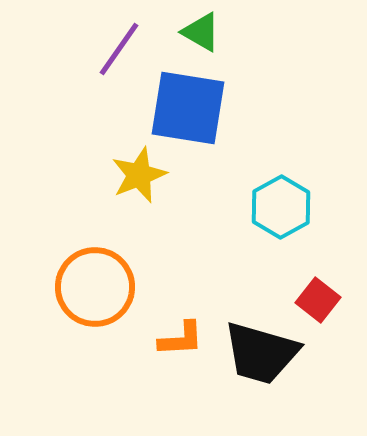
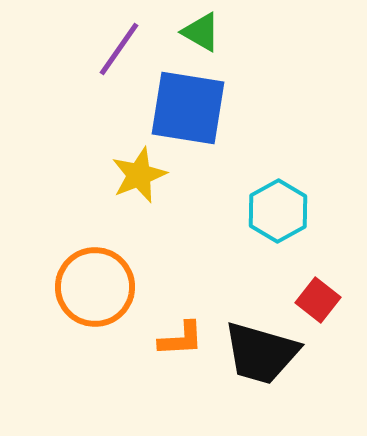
cyan hexagon: moved 3 px left, 4 px down
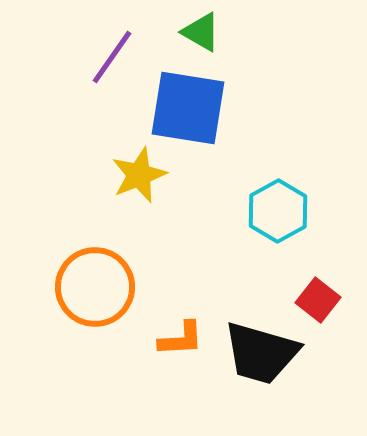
purple line: moved 7 px left, 8 px down
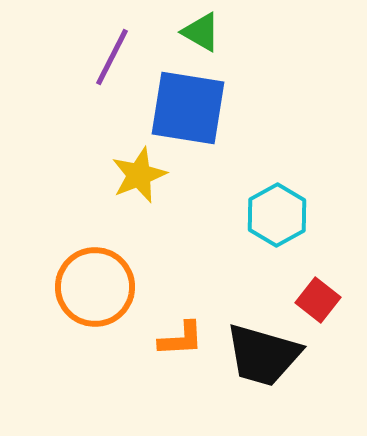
purple line: rotated 8 degrees counterclockwise
cyan hexagon: moved 1 px left, 4 px down
black trapezoid: moved 2 px right, 2 px down
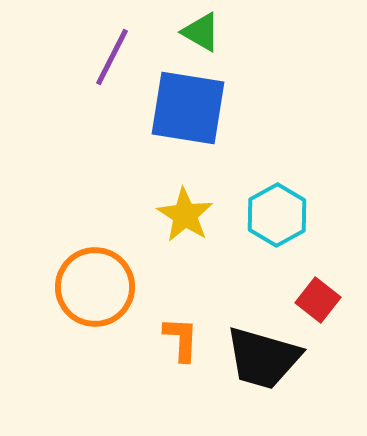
yellow star: moved 46 px right, 40 px down; rotated 18 degrees counterclockwise
orange L-shape: rotated 84 degrees counterclockwise
black trapezoid: moved 3 px down
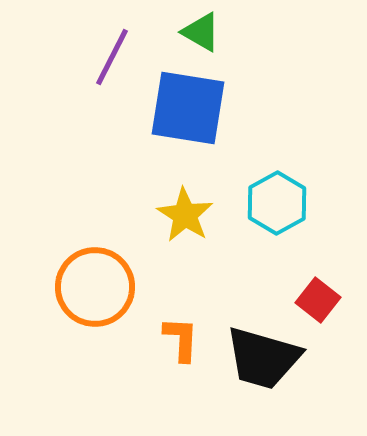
cyan hexagon: moved 12 px up
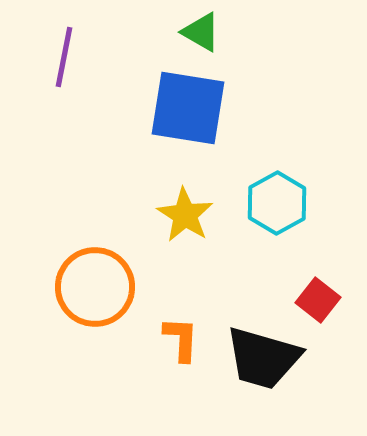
purple line: moved 48 px left; rotated 16 degrees counterclockwise
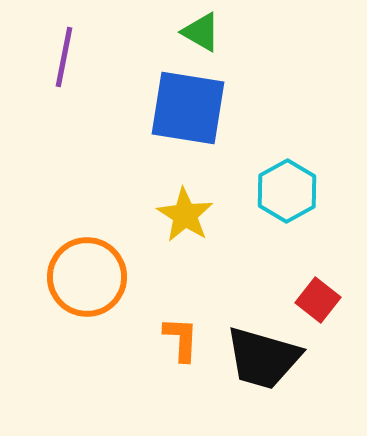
cyan hexagon: moved 10 px right, 12 px up
orange circle: moved 8 px left, 10 px up
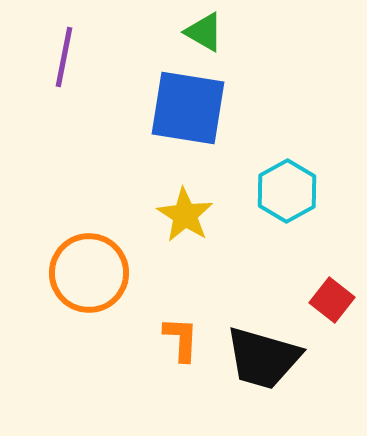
green triangle: moved 3 px right
orange circle: moved 2 px right, 4 px up
red square: moved 14 px right
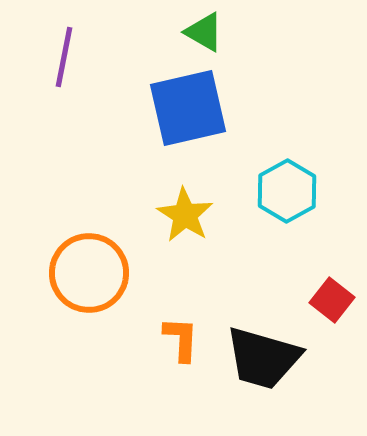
blue square: rotated 22 degrees counterclockwise
